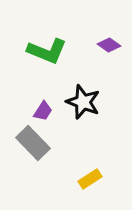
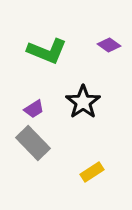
black star: rotated 16 degrees clockwise
purple trapezoid: moved 9 px left, 2 px up; rotated 25 degrees clockwise
yellow rectangle: moved 2 px right, 7 px up
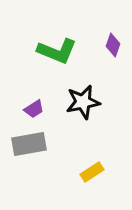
purple diamond: moved 4 px right; rotated 75 degrees clockwise
green L-shape: moved 10 px right
black star: rotated 24 degrees clockwise
gray rectangle: moved 4 px left, 1 px down; rotated 56 degrees counterclockwise
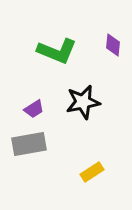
purple diamond: rotated 15 degrees counterclockwise
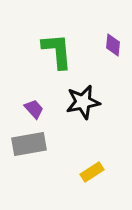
green L-shape: rotated 117 degrees counterclockwise
purple trapezoid: rotated 100 degrees counterclockwise
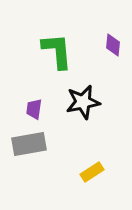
purple trapezoid: rotated 130 degrees counterclockwise
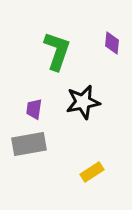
purple diamond: moved 1 px left, 2 px up
green L-shape: rotated 24 degrees clockwise
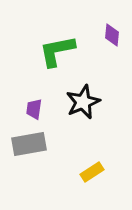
purple diamond: moved 8 px up
green L-shape: rotated 120 degrees counterclockwise
black star: rotated 12 degrees counterclockwise
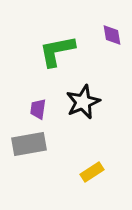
purple diamond: rotated 15 degrees counterclockwise
purple trapezoid: moved 4 px right
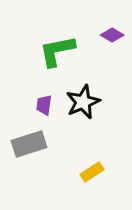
purple diamond: rotated 50 degrees counterclockwise
purple trapezoid: moved 6 px right, 4 px up
gray rectangle: rotated 8 degrees counterclockwise
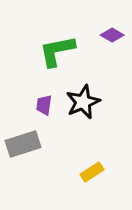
gray rectangle: moved 6 px left
